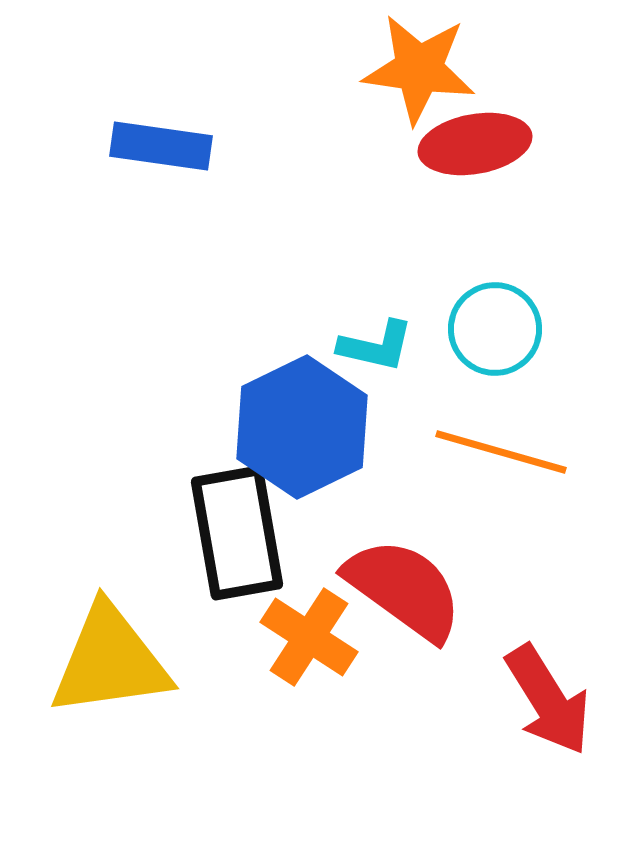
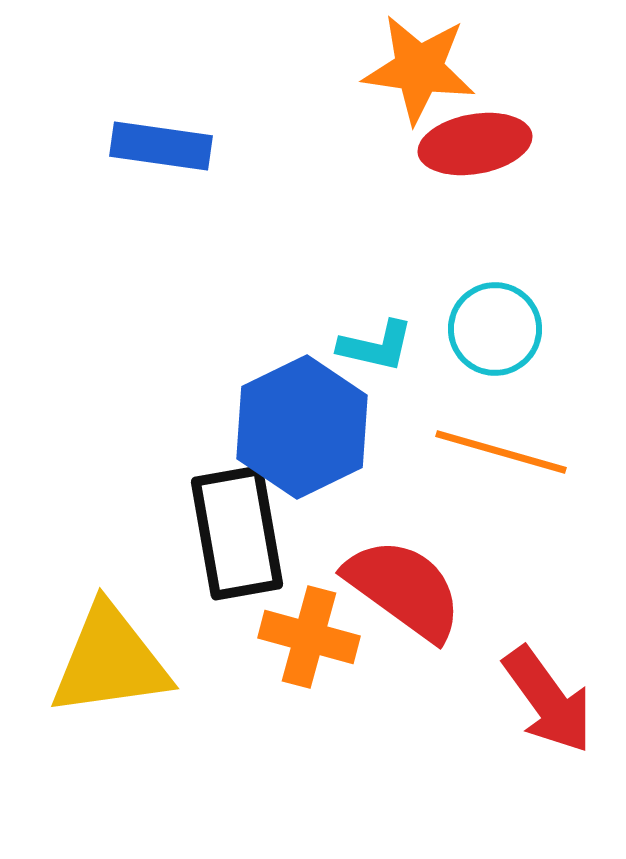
orange cross: rotated 18 degrees counterclockwise
red arrow: rotated 4 degrees counterclockwise
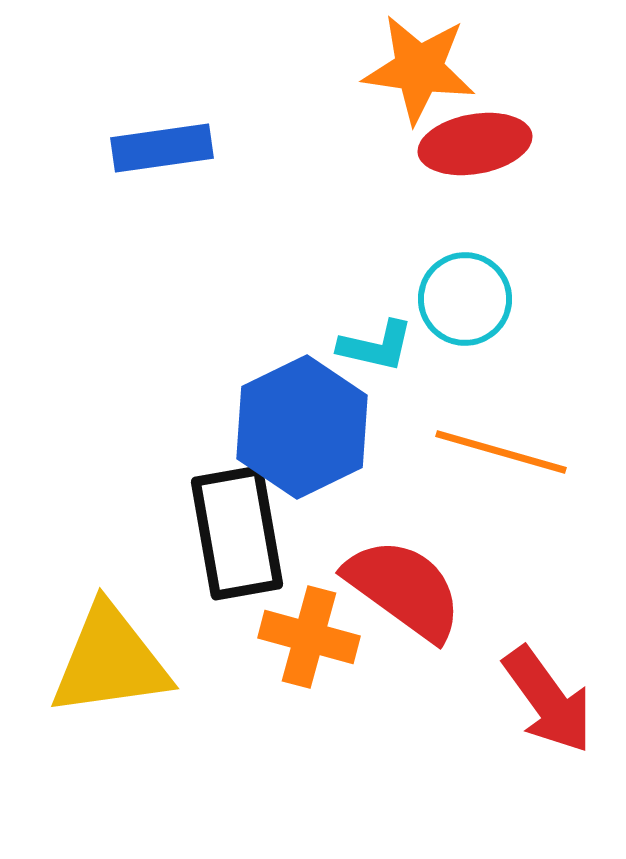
blue rectangle: moved 1 px right, 2 px down; rotated 16 degrees counterclockwise
cyan circle: moved 30 px left, 30 px up
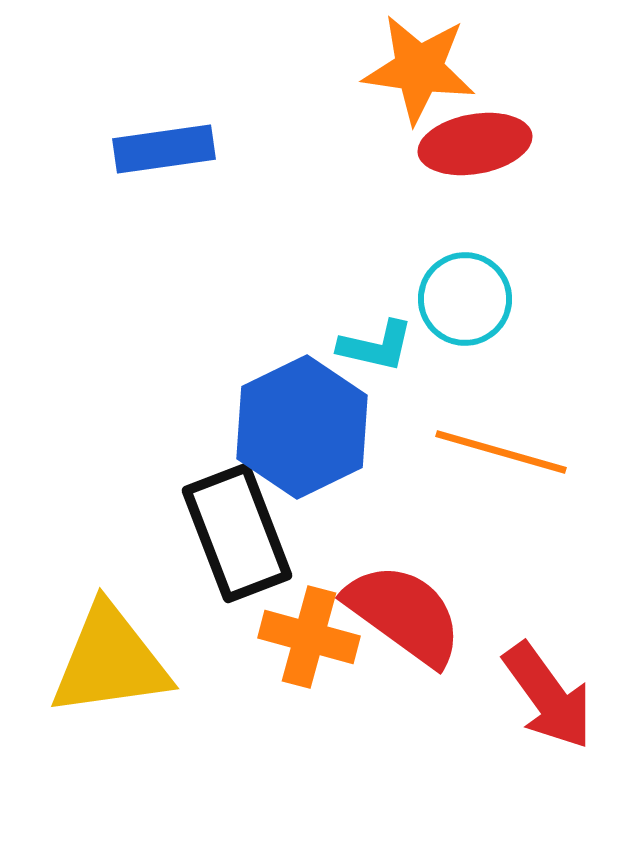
blue rectangle: moved 2 px right, 1 px down
black rectangle: rotated 11 degrees counterclockwise
red semicircle: moved 25 px down
red arrow: moved 4 px up
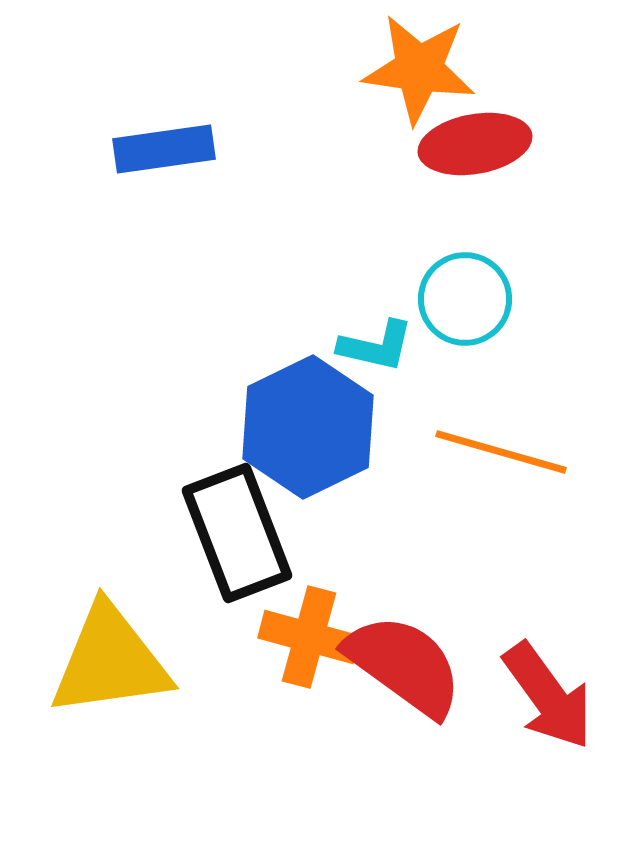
blue hexagon: moved 6 px right
red semicircle: moved 51 px down
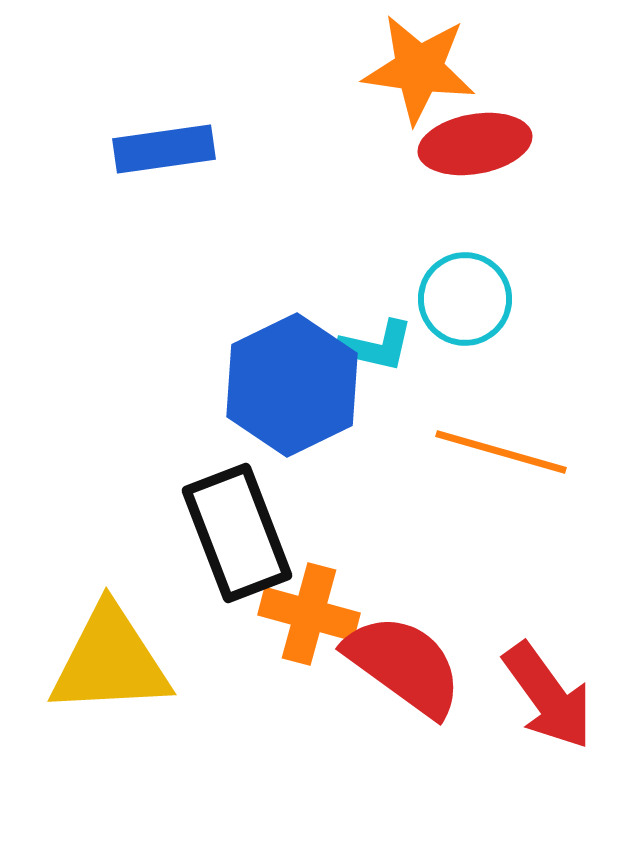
blue hexagon: moved 16 px left, 42 px up
orange cross: moved 23 px up
yellow triangle: rotated 5 degrees clockwise
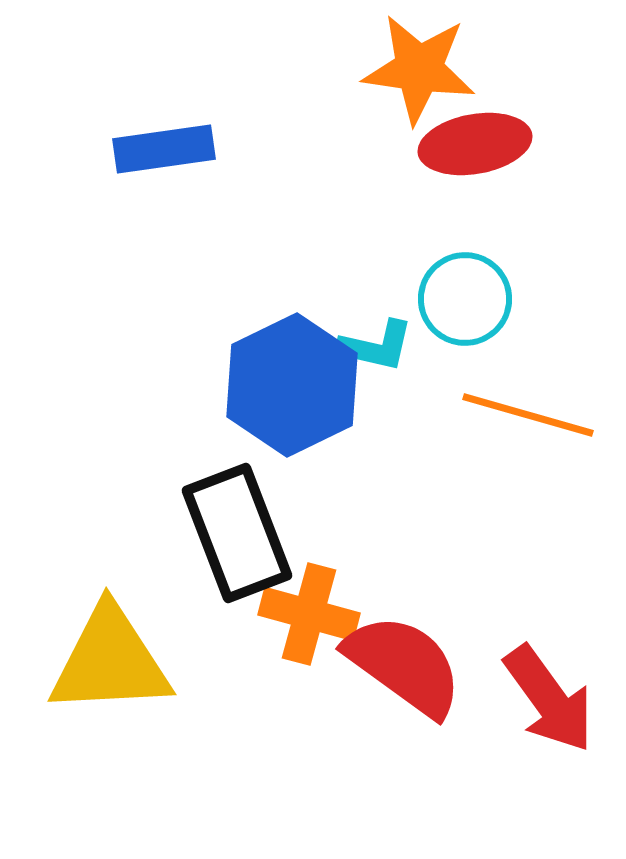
orange line: moved 27 px right, 37 px up
red arrow: moved 1 px right, 3 px down
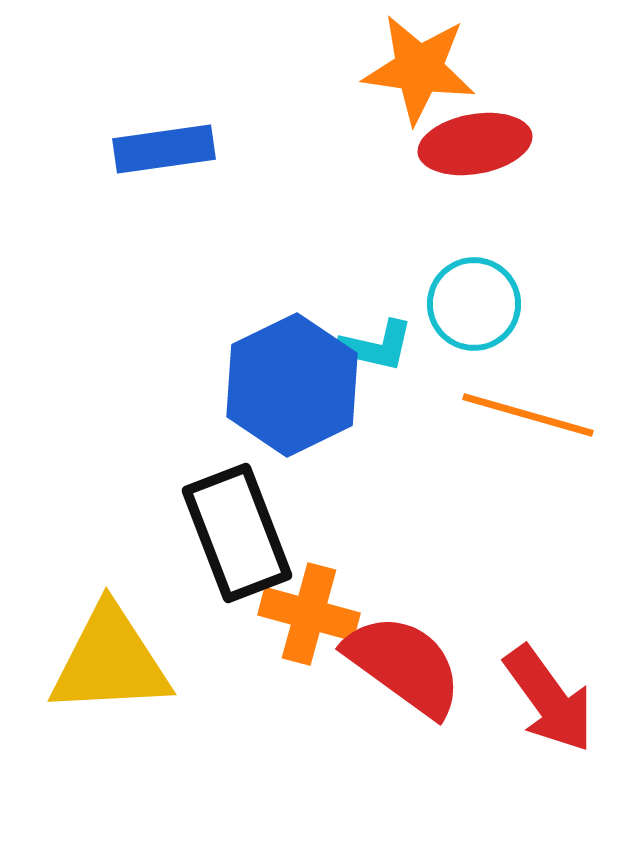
cyan circle: moved 9 px right, 5 px down
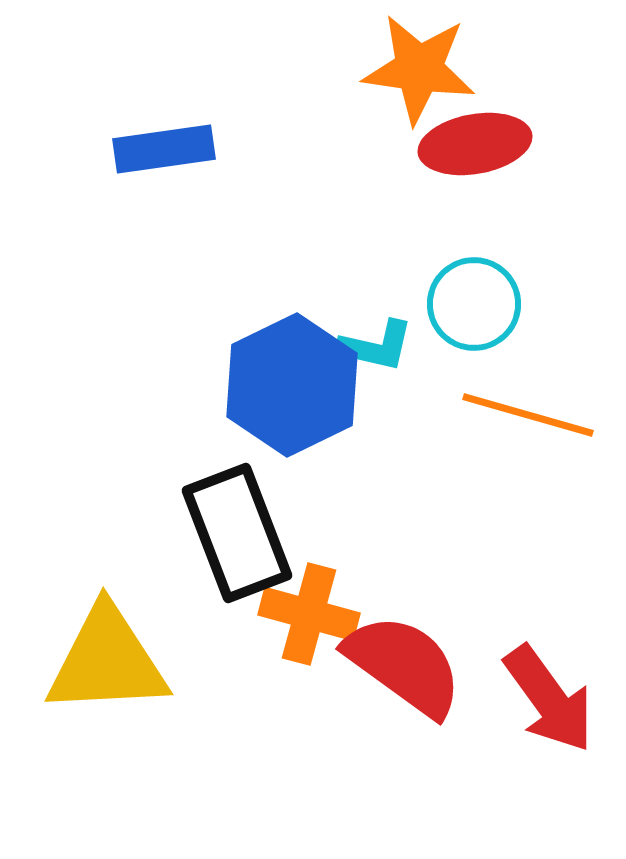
yellow triangle: moved 3 px left
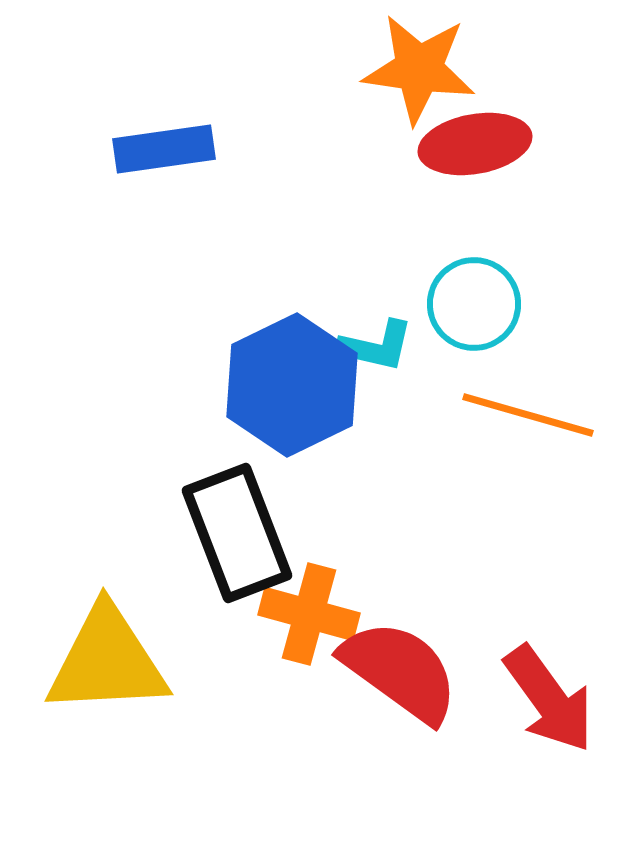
red semicircle: moved 4 px left, 6 px down
